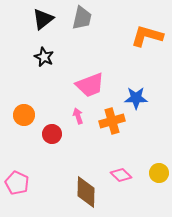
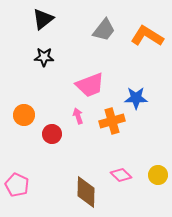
gray trapezoid: moved 22 px right, 12 px down; rotated 25 degrees clockwise
orange L-shape: rotated 16 degrees clockwise
black star: rotated 24 degrees counterclockwise
yellow circle: moved 1 px left, 2 px down
pink pentagon: moved 2 px down
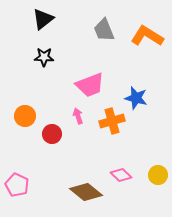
gray trapezoid: rotated 120 degrees clockwise
blue star: rotated 15 degrees clockwise
orange circle: moved 1 px right, 1 px down
brown diamond: rotated 52 degrees counterclockwise
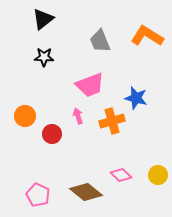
gray trapezoid: moved 4 px left, 11 px down
pink pentagon: moved 21 px right, 10 px down
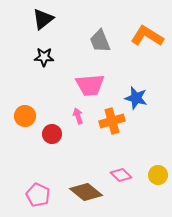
pink trapezoid: rotated 16 degrees clockwise
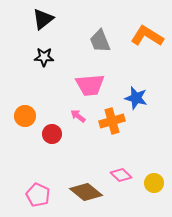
pink arrow: rotated 35 degrees counterclockwise
yellow circle: moved 4 px left, 8 px down
